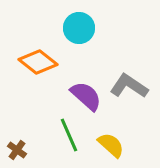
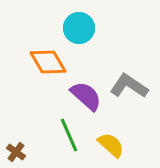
orange diamond: moved 10 px right; rotated 21 degrees clockwise
brown cross: moved 1 px left, 2 px down
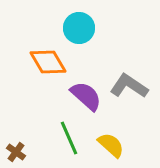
green line: moved 3 px down
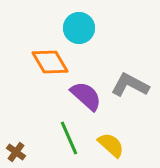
orange diamond: moved 2 px right
gray L-shape: moved 1 px right, 1 px up; rotated 6 degrees counterclockwise
